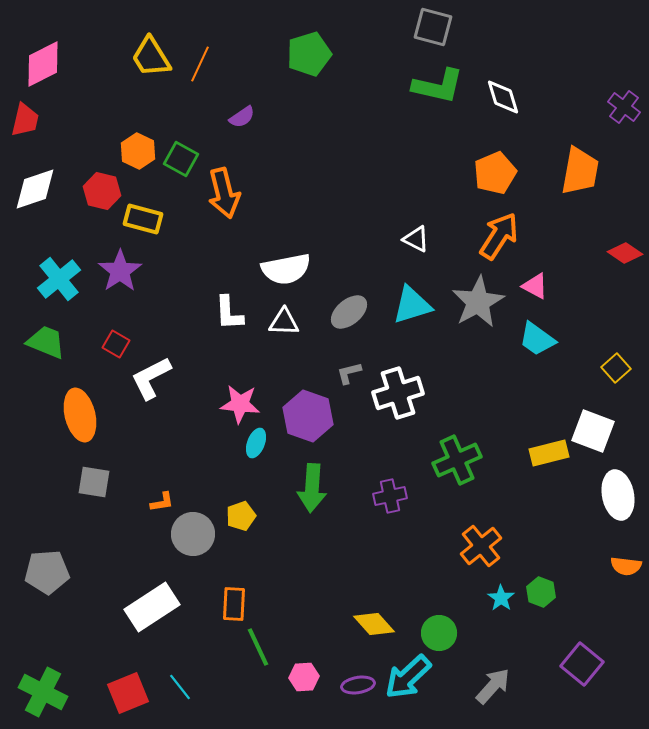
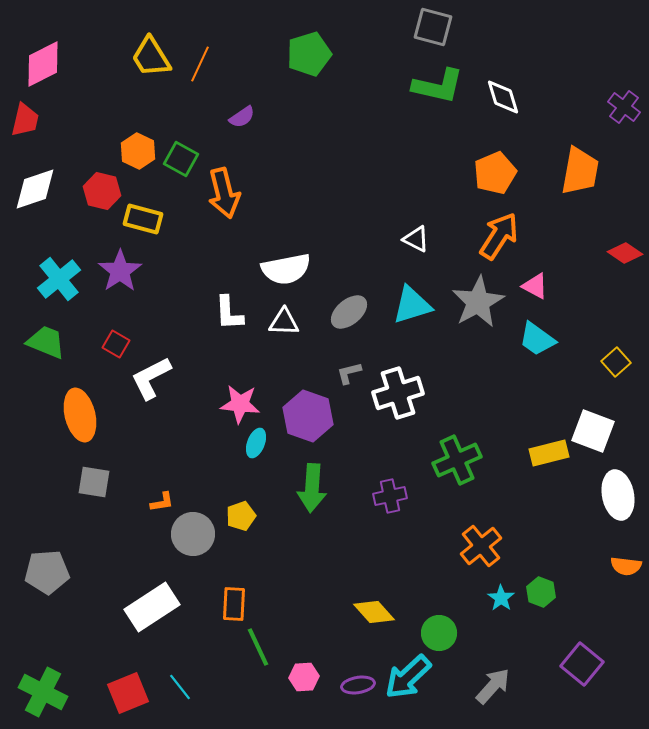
yellow square at (616, 368): moved 6 px up
yellow diamond at (374, 624): moved 12 px up
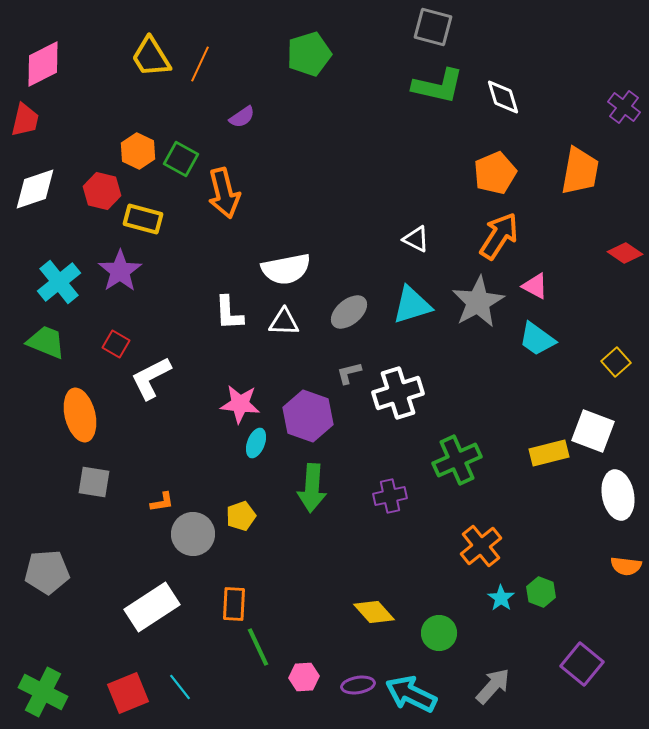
cyan cross at (59, 279): moved 3 px down
cyan arrow at (408, 677): moved 3 px right, 17 px down; rotated 69 degrees clockwise
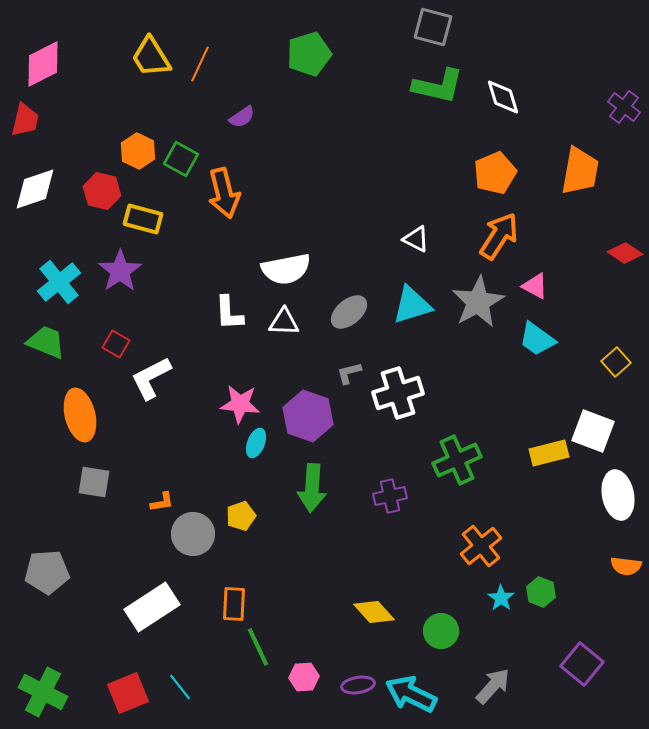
green circle at (439, 633): moved 2 px right, 2 px up
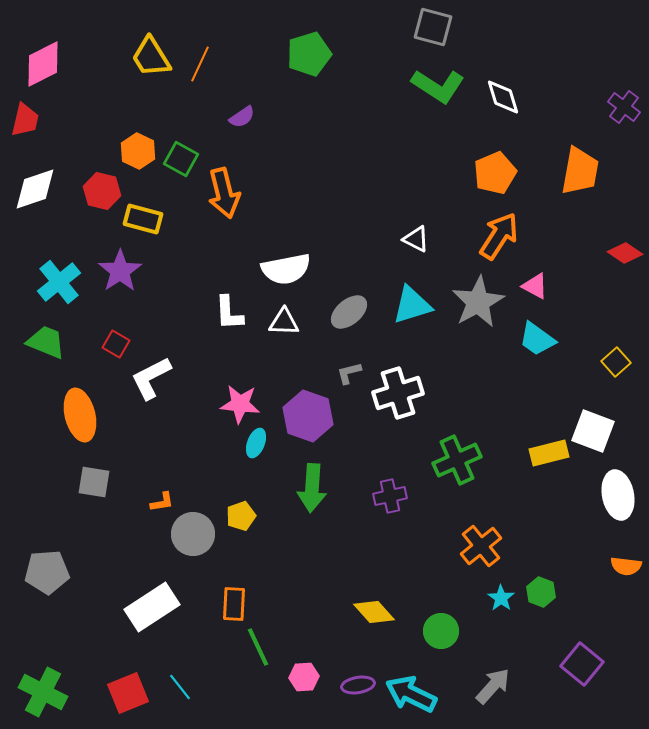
green L-shape at (438, 86): rotated 20 degrees clockwise
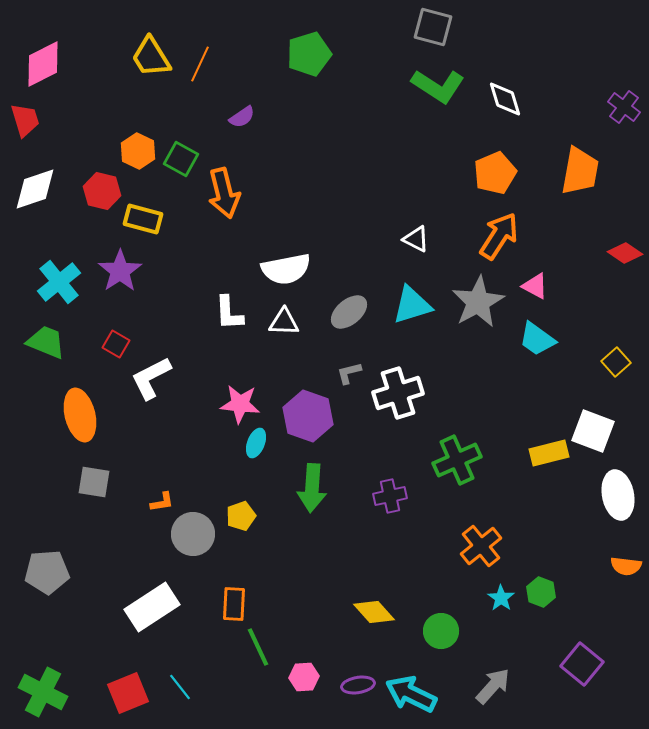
white diamond at (503, 97): moved 2 px right, 2 px down
red trapezoid at (25, 120): rotated 30 degrees counterclockwise
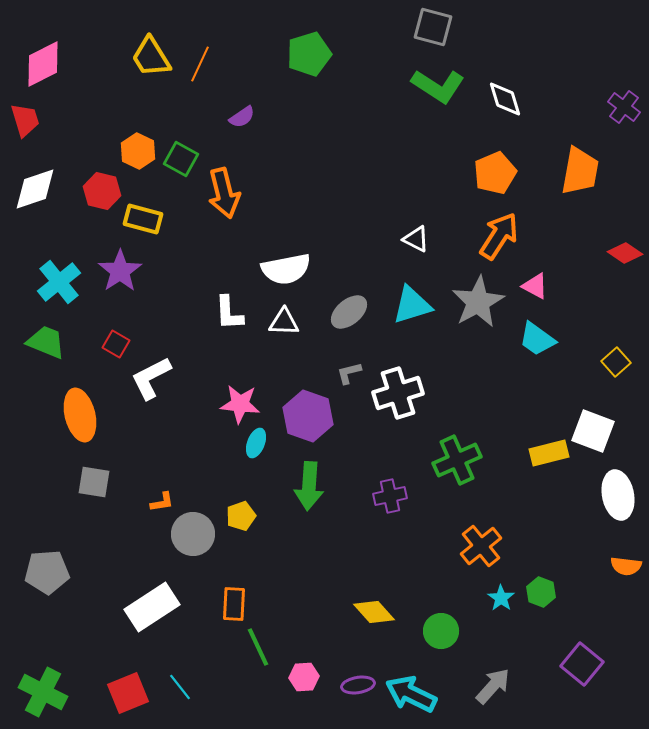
green arrow at (312, 488): moved 3 px left, 2 px up
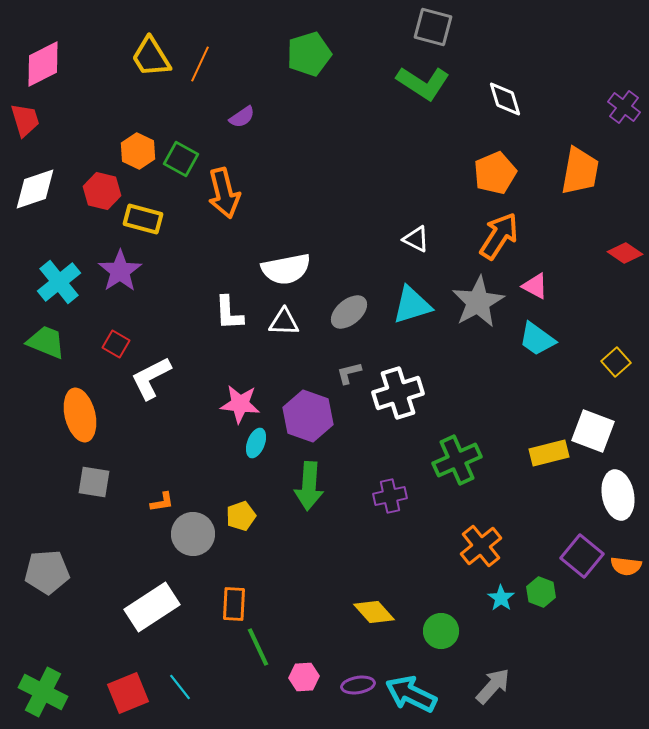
green L-shape at (438, 86): moved 15 px left, 3 px up
purple square at (582, 664): moved 108 px up
